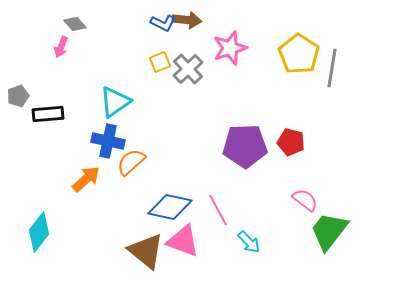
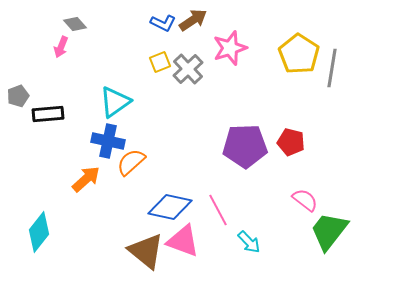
brown arrow: moved 6 px right; rotated 40 degrees counterclockwise
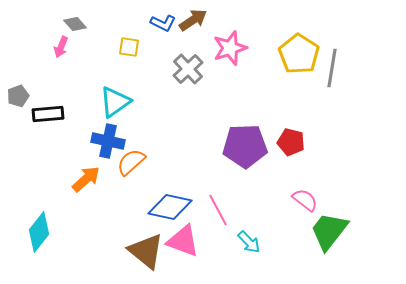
yellow square: moved 31 px left, 15 px up; rotated 30 degrees clockwise
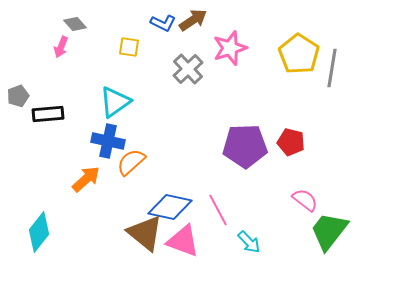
brown triangle: moved 1 px left, 18 px up
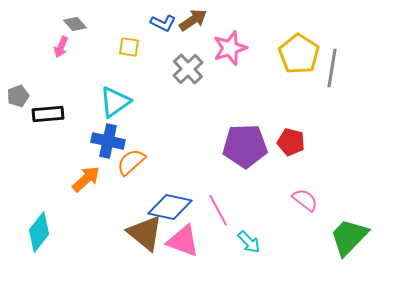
green trapezoid: moved 20 px right, 6 px down; rotated 6 degrees clockwise
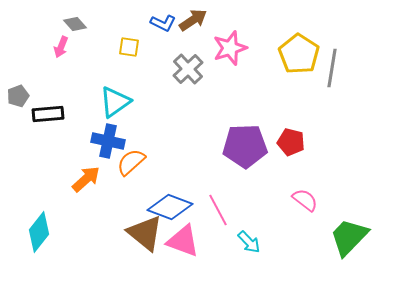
blue diamond: rotated 9 degrees clockwise
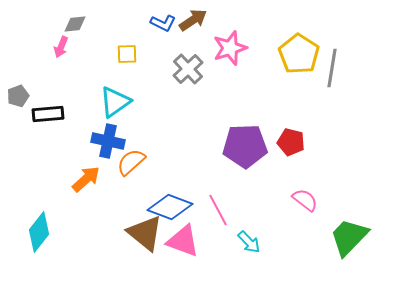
gray diamond: rotated 55 degrees counterclockwise
yellow square: moved 2 px left, 7 px down; rotated 10 degrees counterclockwise
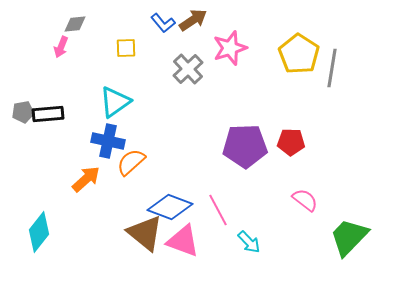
blue L-shape: rotated 25 degrees clockwise
yellow square: moved 1 px left, 6 px up
gray pentagon: moved 5 px right, 16 px down; rotated 10 degrees clockwise
red pentagon: rotated 12 degrees counterclockwise
